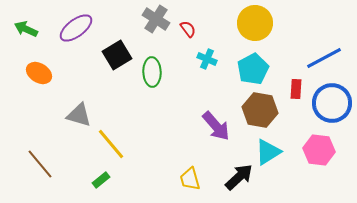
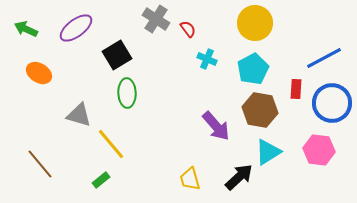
green ellipse: moved 25 px left, 21 px down
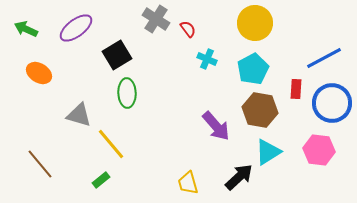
yellow trapezoid: moved 2 px left, 4 px down
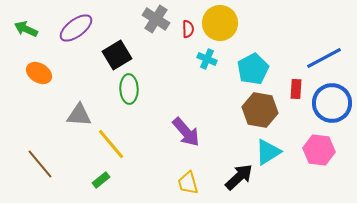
yellow circle: moved 35 px left
red semicircle: rotated 36 degrees clockwise
green ellipse: moved 2 px right, 4 px up
gray triangle: rotated 12 degrees counterclockwise
purple arrow: moved 30 px left, 6 px down
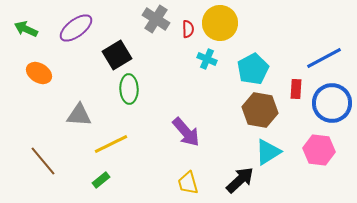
yellow line: rotated 76 degrees counterclockwise
brown line: moved 3 px right, 3 px up
black arrow: moved 1 px right, 3 px down
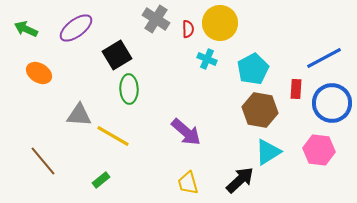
purple arrow: rotated 8 degrees counterclockwise
yellow line: moved 2 px right, 8 px up; rotated 56 degrees clockwise
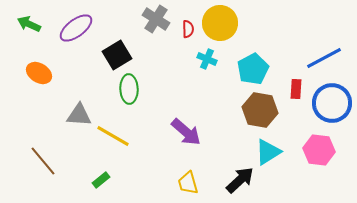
green arrow: moved 3 px right, 5 px up
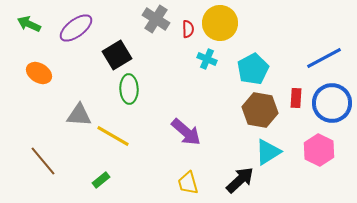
red rectangle: moved 9 px down
pink hexagon: rotated 20 degrees clockwise
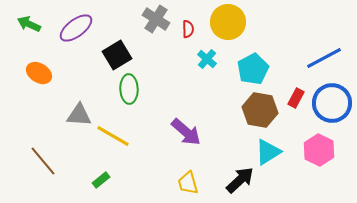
yellow circle: moved 8 px right, 1 px up
cyan cross: rotated 18 degrees clockwise
red rectangle: rotated 24 degrees clockwise
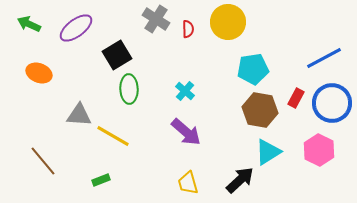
cyan cross: moved 22 px left, 32 px down
cyan pentagon: rotated 20 degrees clockwise
orange ellipse: rotated 10 degrees counterclockwise
green rectangle: rotated 18 degrees clockwise
